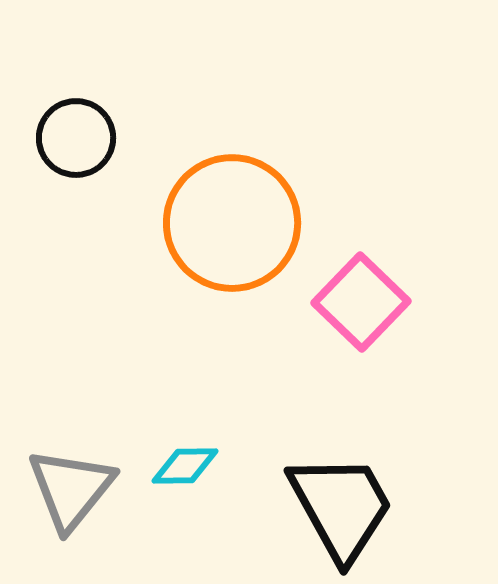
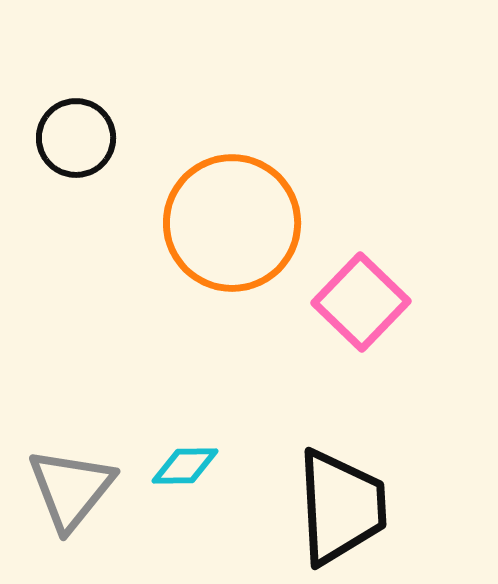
black trapezoid: rotated 26 degrees clockwise
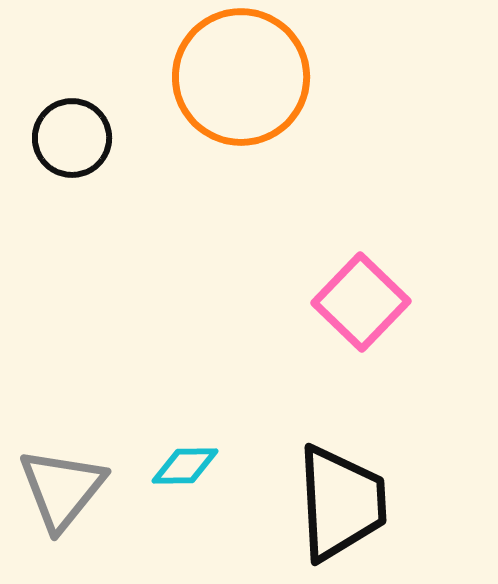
black circle: moved 4 px left
orange circle: moved 9 px right, 146 px up
gray triangle: moved 9 px left
black trapezoid: moved 4 px up
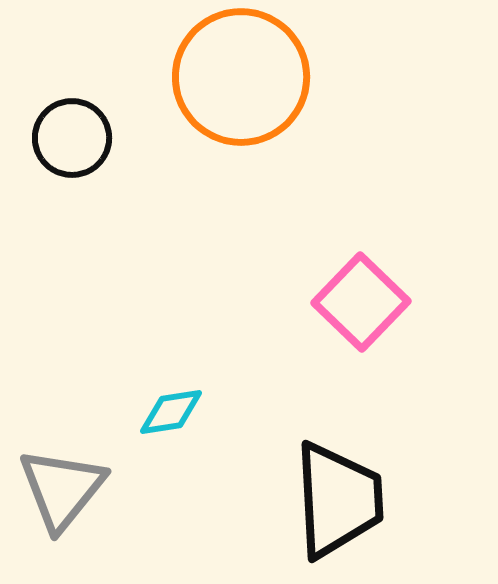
cyan diamond: moved 14 px left, 54 px up; rotated 8 degrees counterclockwise
black trapezoid: moved 3 px left, 3 px up
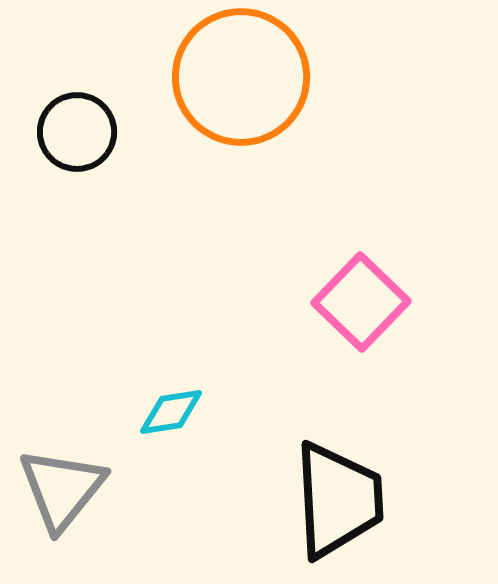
black circle: moved 5 px right, 6 px up
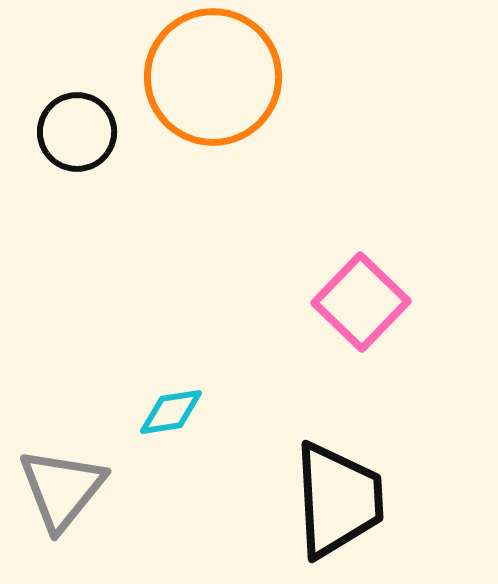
orange circle: moved 28 px left
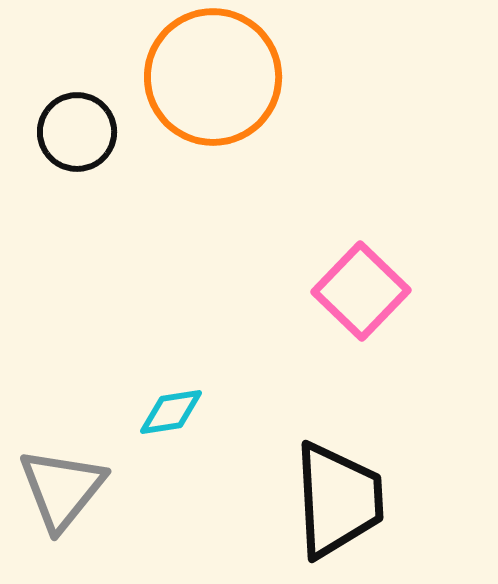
pink square: moved 11 px up
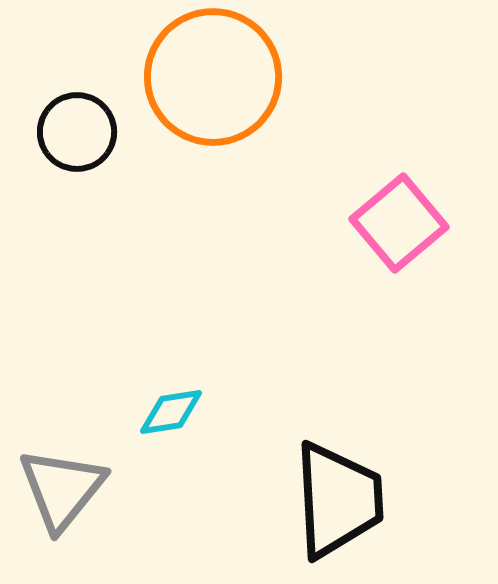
pink square: moved 38 px right, 68 px up; rotated 6 degrees clockwise
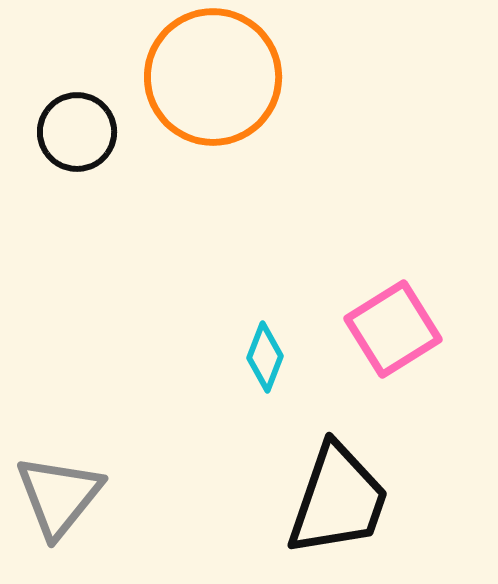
pink square: moved 6 px left, 106 px down; rotated 8 degrees clockwise
cyan diamond: moved 94 px right, 55 px up; rotated 60 degrees counterclockwise
gray triangle: moved 3 px left, 7 px down
black trapezoid: rotated 22 degrees clockwise
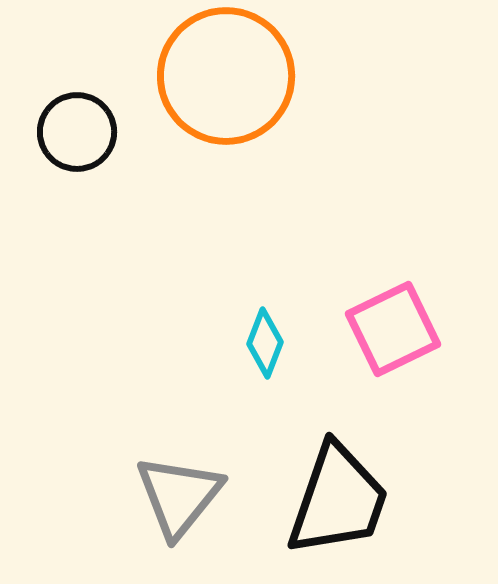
orange circle: moved 13 px right, 1 px up
pink square: rotated 6 degrees clockwise
cyan diamond: moved 14 px up
gray triangle: moved 120 px right
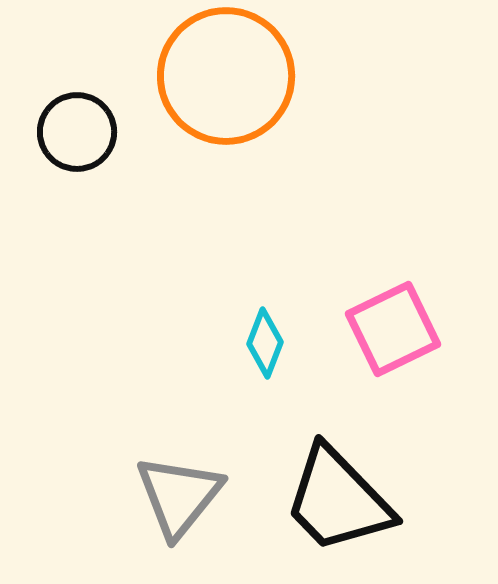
black trapezoid: rotated 117 degrees clockwise
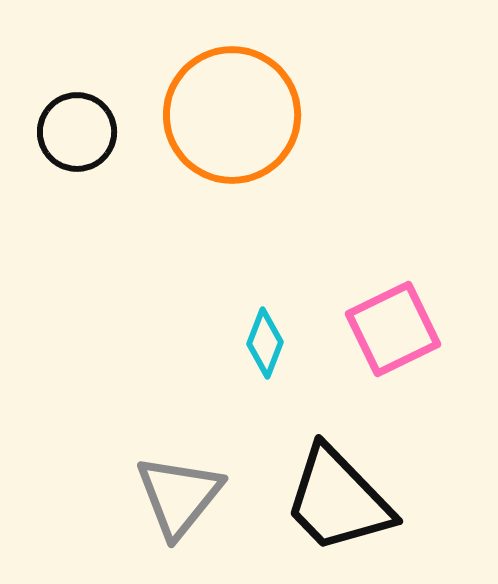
orange circle: moved 6 px right, 39 px down
